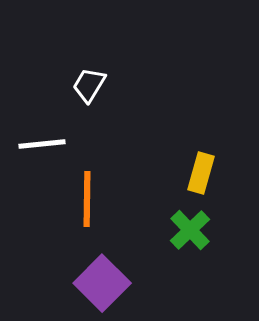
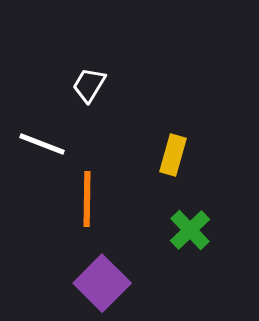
white line: rotated 27 degrees clockwise
yellow rectangle: moved 28 px left, 18 px up
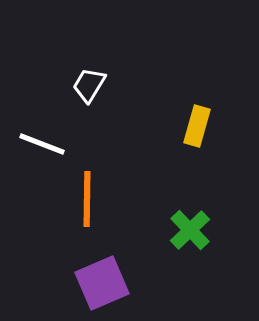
yellow rectangle: moved 24 px right, 29 px up
purple square: rotated 22 degrees clockwise
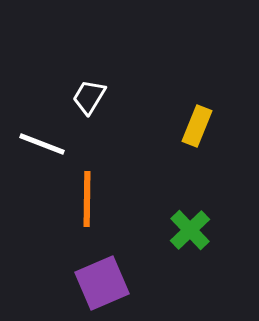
white trapezoid: moved 12 px down
yellow rectangle: rotated 6 degrees clockwise
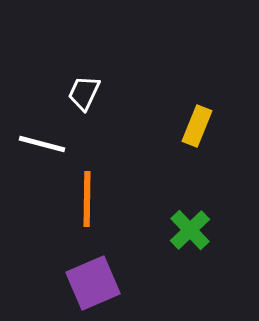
white trapezoid: moved 5 px left, 4 px up; rotated 6 degrees counterclockwise
white line: rotated 6 degrees counterclockwise
purple square: moved 9 px left
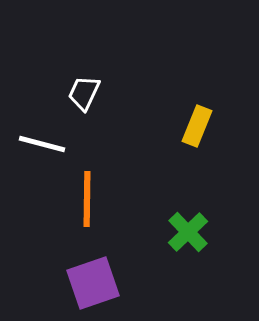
green cross: moved 2 px left, 2 px down
purple square: rotated 4 degrees clockwise
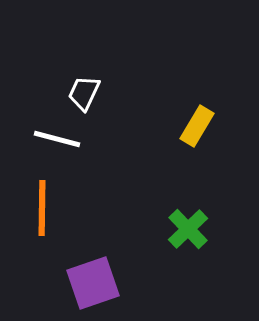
yellow rectangle: rotated 9 degrees clockwise
white line: moved 15 px right, 5 px up
orange line: moved 45 px left, 9 px down
green cross: moved 3 px up
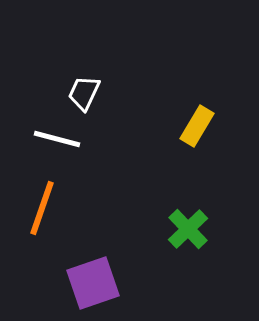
orange line: rotated 18 degrees clockwise
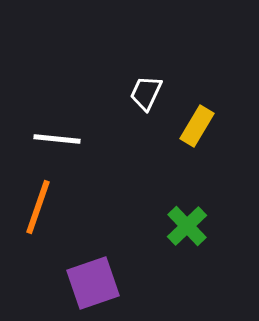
white trapezoid: moved 62 px right
white line: rotated 9 degrees counterclockwise
orange line: moved 4 px left, 1 px up
green cross: moved 1 px left, 3 px up
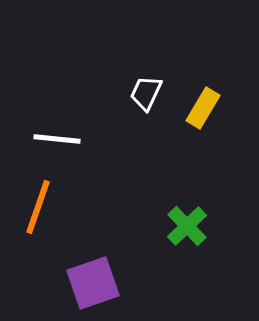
yellow rectangle: moved 6 px right, 18 px up
